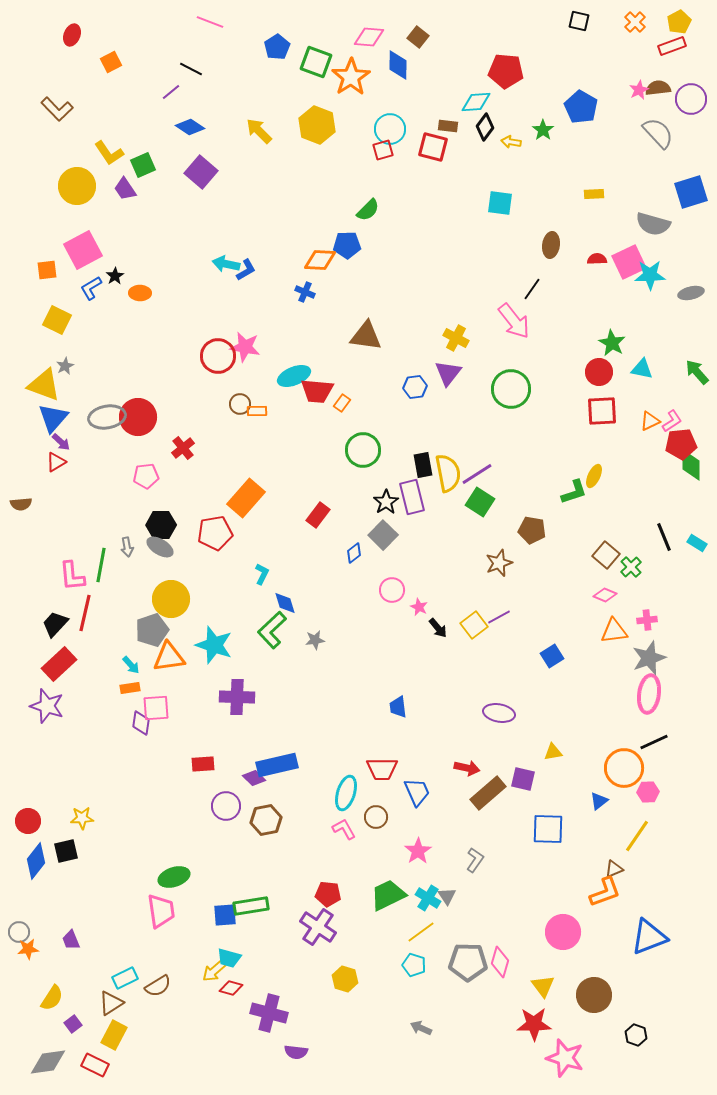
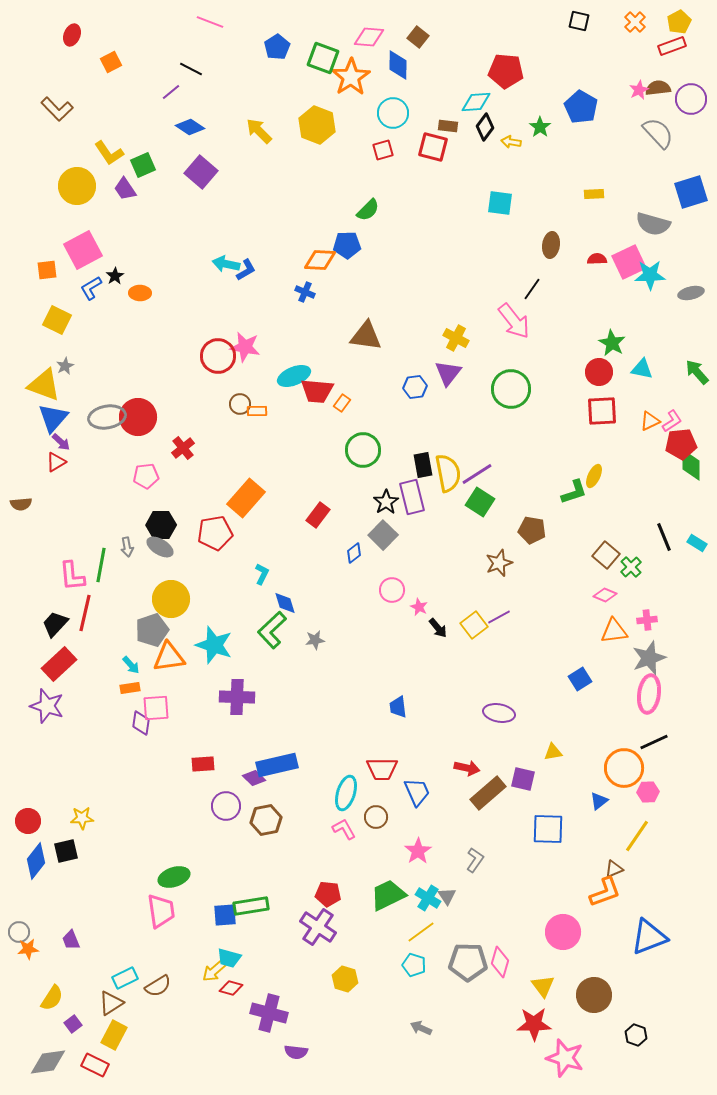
green square at (316, 62): moved 7 px right, 4 px up
cyan circle at (390, 129): moved 3 px right, 16 px up
green star at (543, 130): moved 3 px left, 3 px up
blue square at (552, 656): moved 28 px right, 23 px down
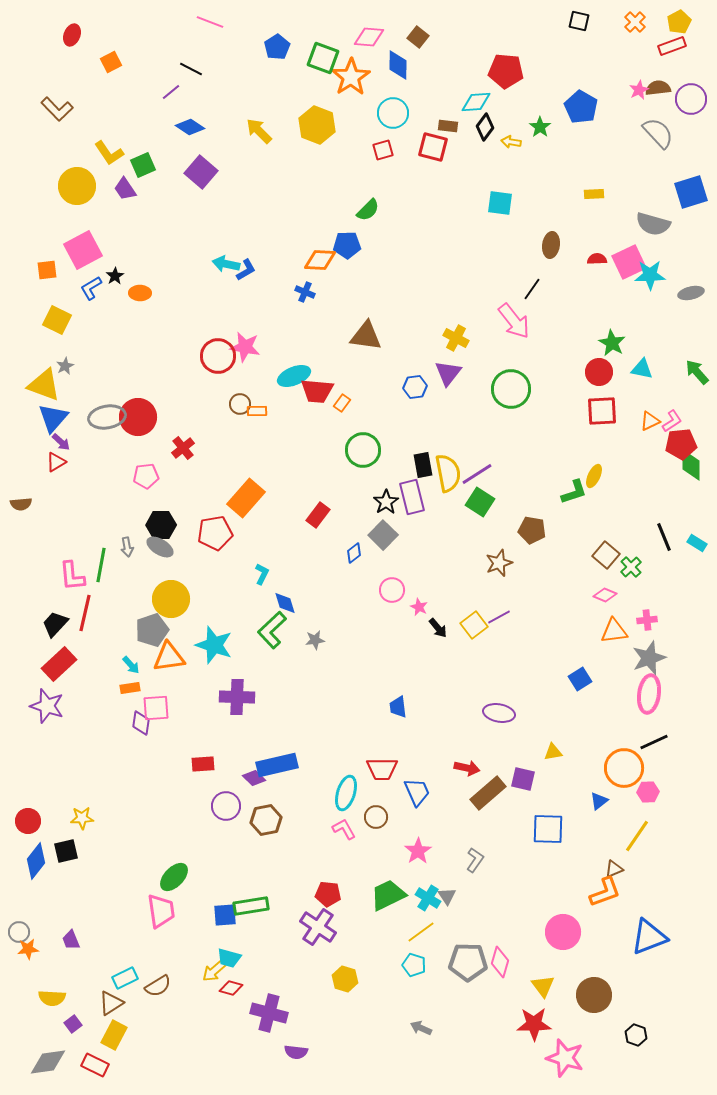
green ellipse at (174, 877): rotated 28 degrees counterclockwise
yellow semicircle at (52, 998): rotated 60 degrees clockwise
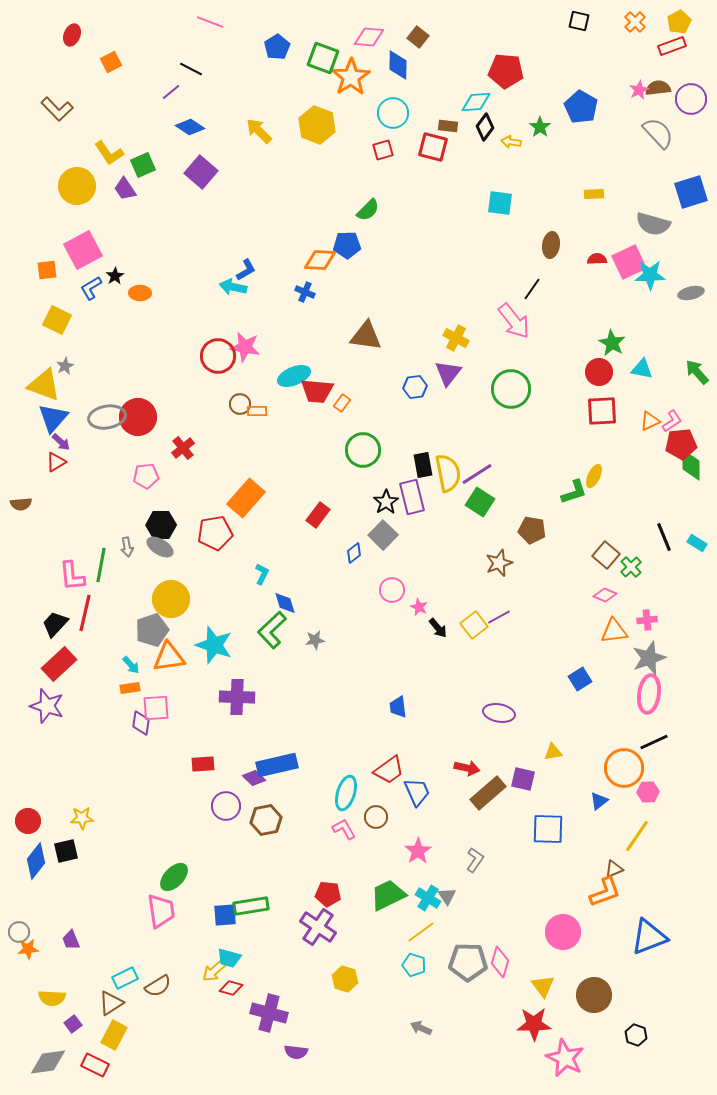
cyan arrow at (226, 264): moved 7 px right, 23 px down
red trapezoid at (382, 769): moved 7 px right, 1 px down; rotated 36 degrees counterclockwise
pink star at (565, 1058): rotated 9 degrees clockwise
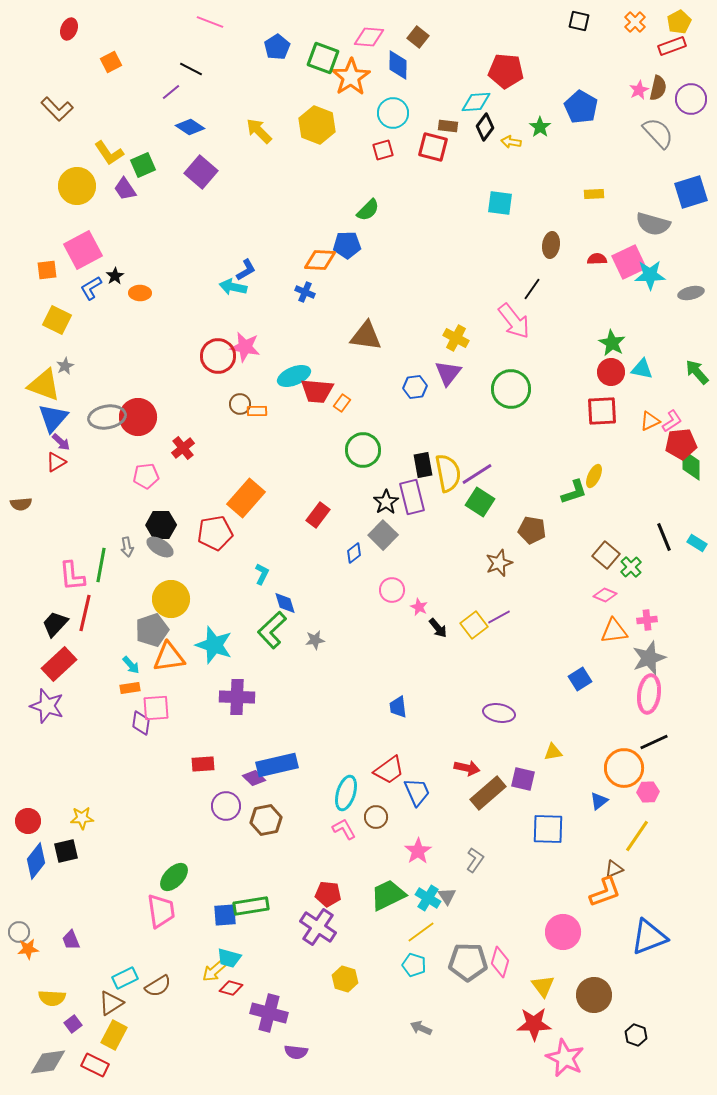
red ellipse at (72, 35): moved 3 px left, 6 px up
brown semicircle at (658, 88): rotated 110 degrees clockwise
red circle at (599, 372): moved 12 px right
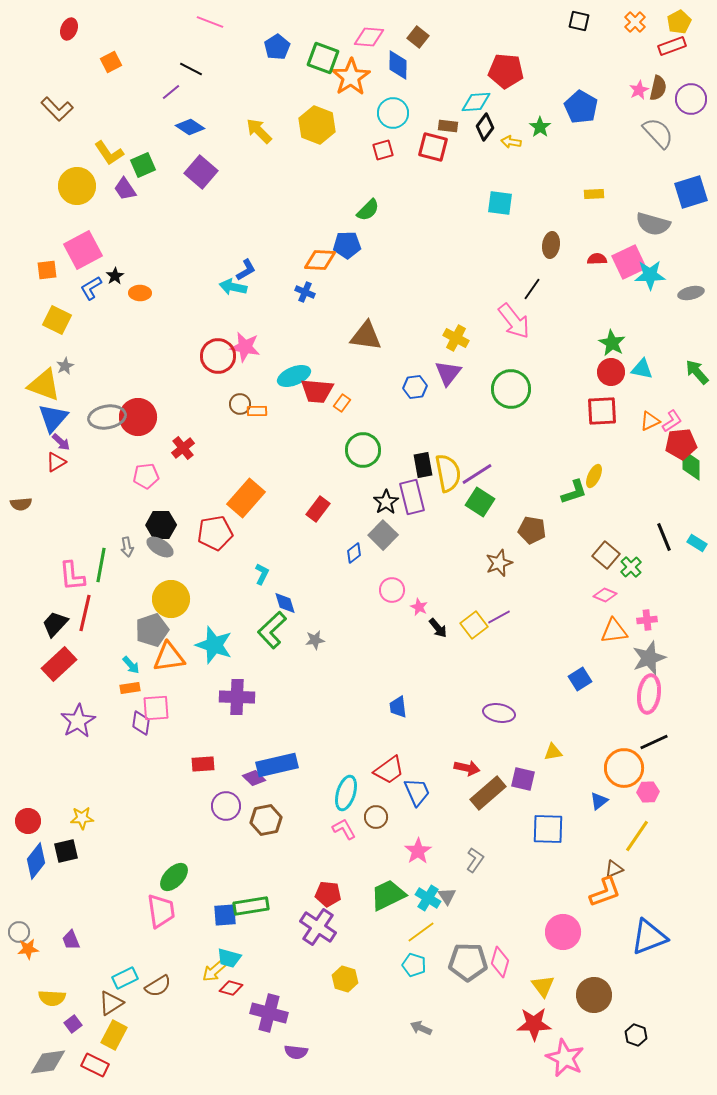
red rectangle at (318, 515): moved 6 px up
purple star at (47, 706): moved 31 px right, 15 px down; rotated 24 degrees clockwise
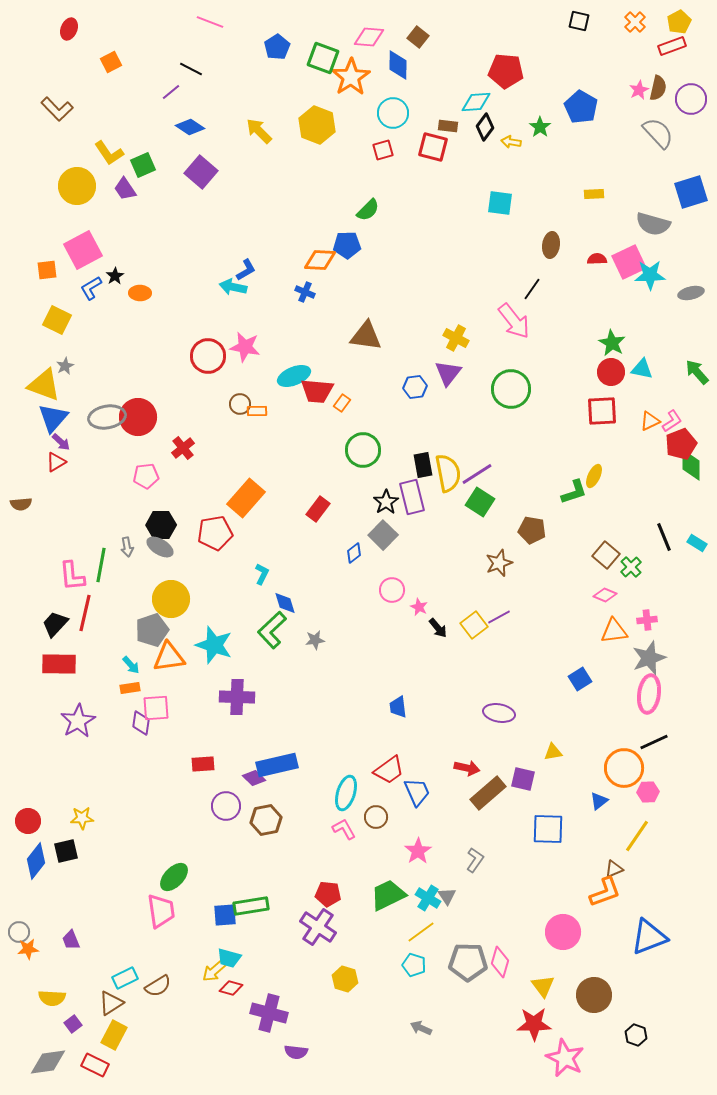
red circle at (218, 356): moved 10 px left
red pentagon at (681, 444): rotated 16 degrees counterclockwise
red rectangle at (59, 664): rotated 44 degrees clockwise
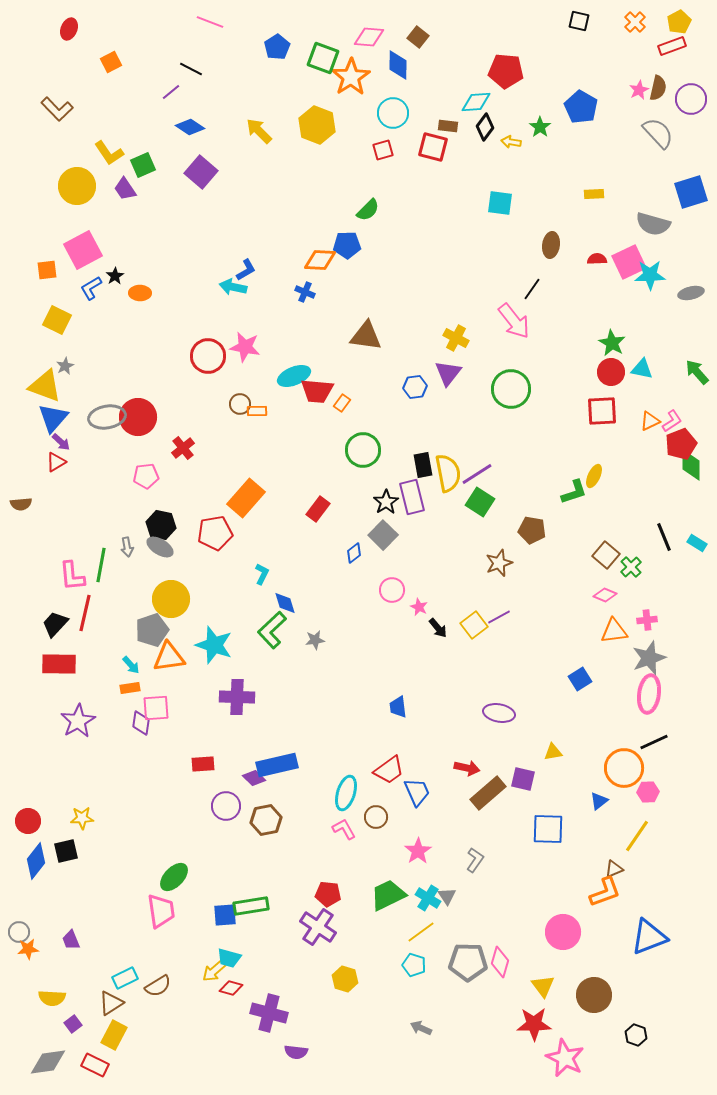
yellow triangle at (44, 385): moved 1 px right, 1 px down
black hexagon at (161, 525): rotated 12 degrees clockwise
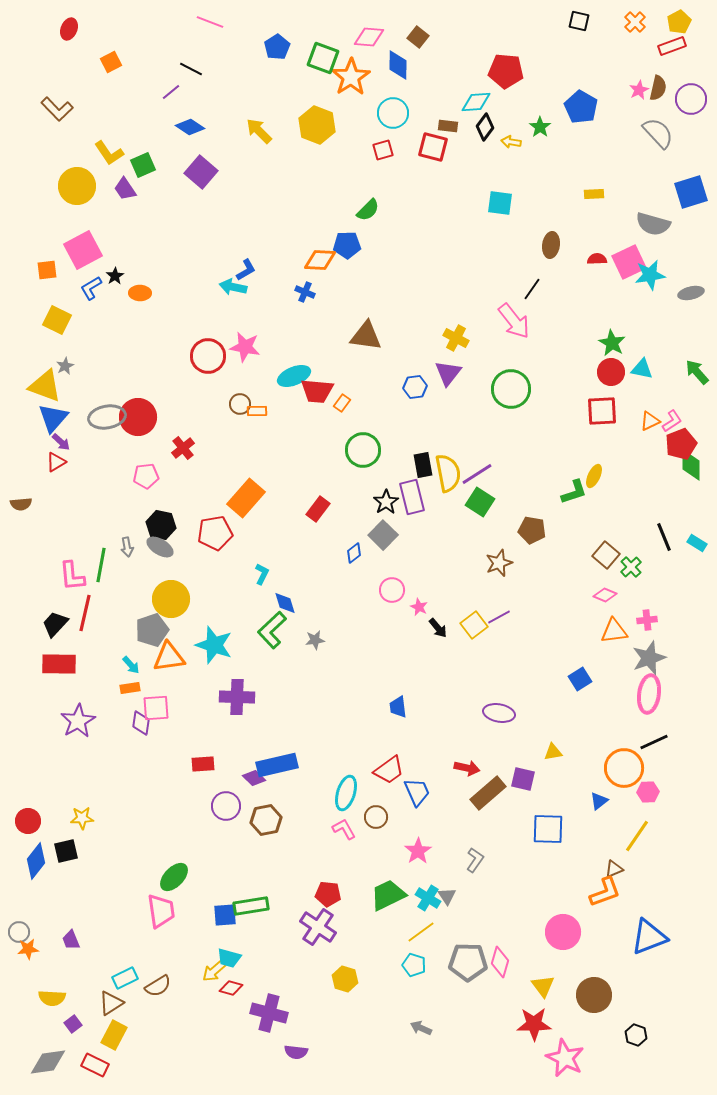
cyan star at (650, 275): rotated 8 degrees counterclockwise
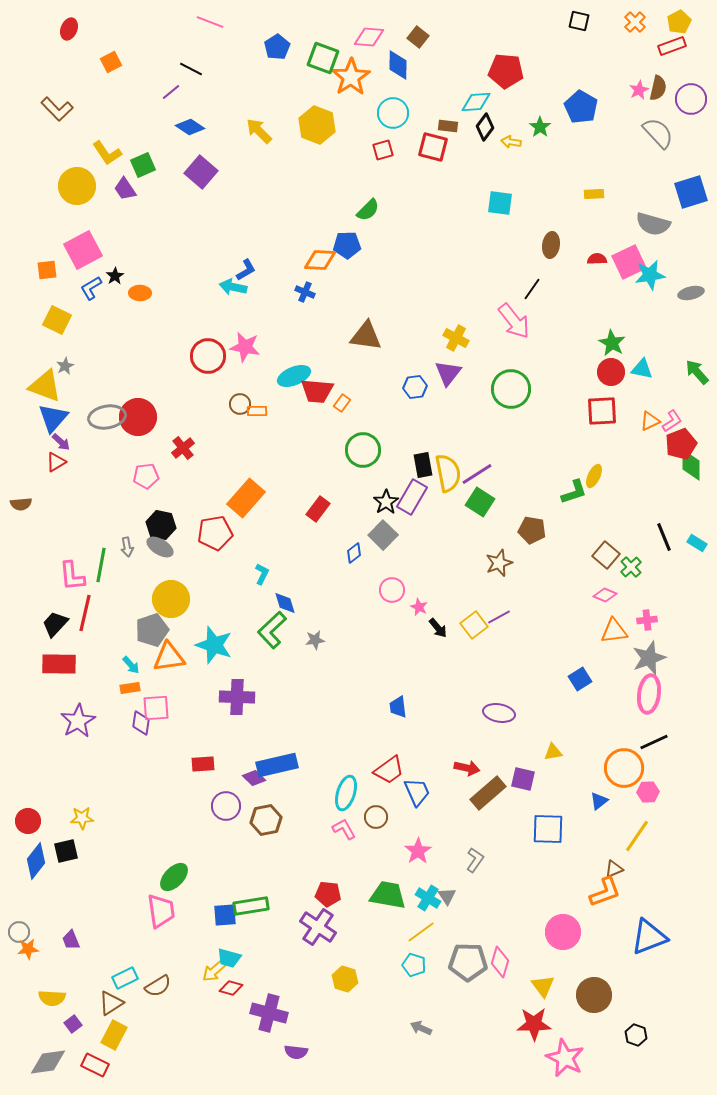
yellow L-shape at (109, 153): moved 2 px left
purple rectangle at (412, 497): rotated 44 degrees clockwise
green trapezoid at (388, 895): rotated 36 degrees clockwise
